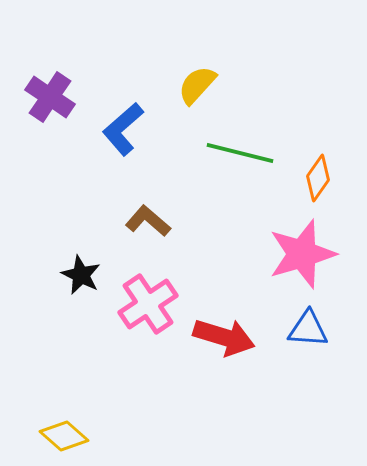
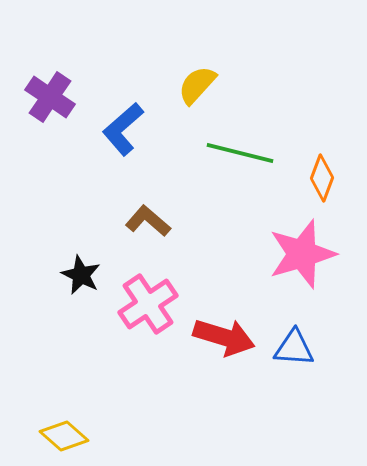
orange diamond: moved 4 px right; rotated 15 degrees counterclockwise
blue triangle: moved 14 px left, 19 px down
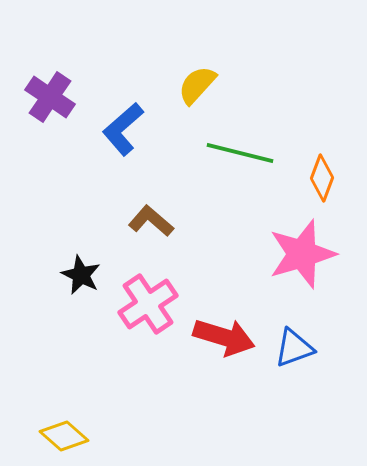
brown L-shape: moved 3 px right
blue triangle: rotated 24 degrees counterclockwise
